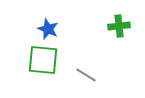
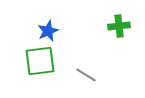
blue star: moved 2 px down; rotated 25 degrees clockwise
green square: moved 3 px left, 1 px down; rotated 12 degrees counterclockwise
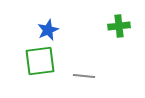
blue star: moved 1 px up
gray line: moved 2 px left, 1 px down; rotated 25 degrees counterclockwise
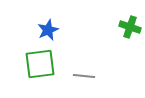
green cross: moved 11 px right, 1 px down; rotated 25 degrees clockwise
green square: moved 3 px down
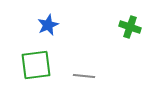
blue star: moved 5 px up
green square: moved 4 px left, 1 px down
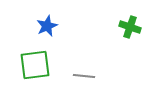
blue star: moved 1 px left, 1 px down
green square: moved 1 px left
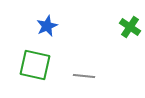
green cross: rotated 15 degrees clockwise
green square: rotated 20 degrees clockwise
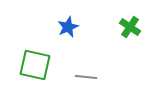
blue star: moved 21 px right, 1 px down
gray line: moved 2 px right, 1 px down
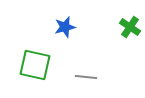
blue star: moved 3 px left; rotated 10 degrees clockwise
